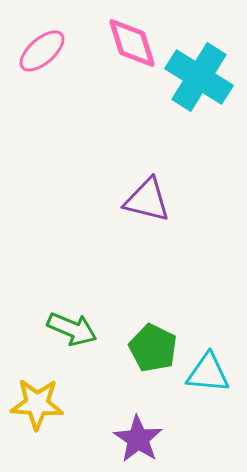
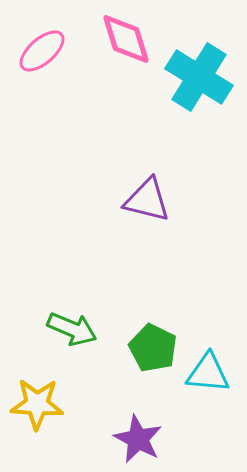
pink diamond: moved 6 px left, 4 px up
purple star: rotated 6 degrees counterclockwise
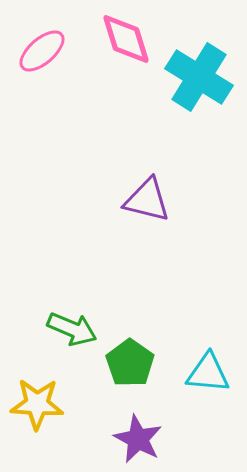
green pentagon: moved 23 px left, 15 px down; rotated 9 degrees clockwise
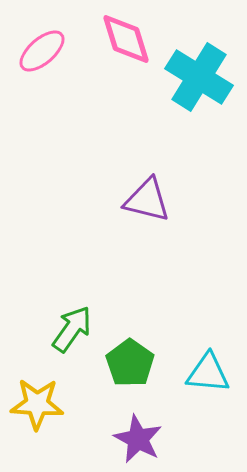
green arrow: rotated 78 degrees counterclockwise
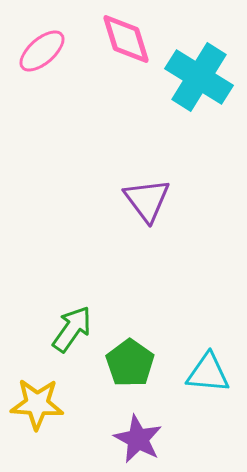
purple triangle: rotated 39 degrees clockwise
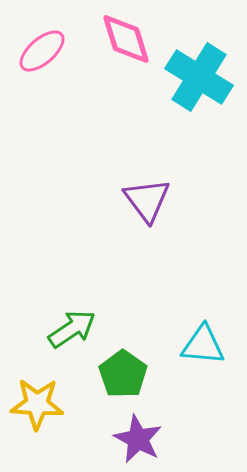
green arrow: rotated 21 degrees clockwise
green pentagon: moved 7 px left, 11 px down
cyan triangle: moved 5 px left, 28 px up
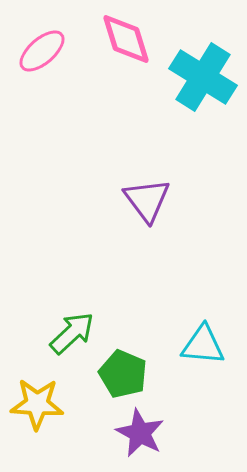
cyan cross: moved 4 px right
green arrow: moved 4 px down; rotated 9 degrees counterclockwise
green pentagon: rotated 12 degrees counterclockwise
purple star: moved 2 px right, 6 px up
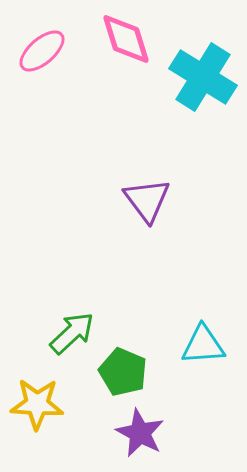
cyan triangle: rotated 9 degrees counterclockwise
green pentagon: moved 2 px up
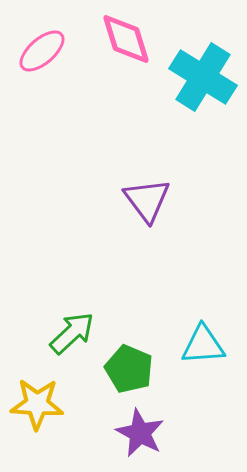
green pentagon: moved 6 px right, 3 px up
